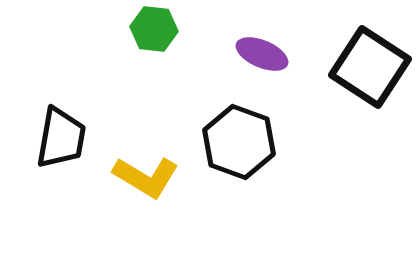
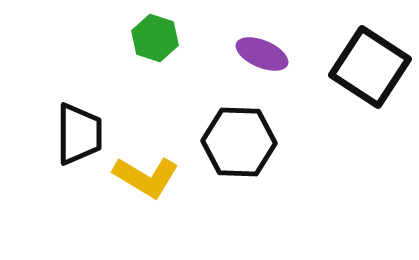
green hexagon: moved 1 px right, 9 px down; rotated 12 degrees clockwise
black trapezoid: moved 18 px right, 4 px up; rotated 10 degrees counterclockwise
black hexagon: rotated 18 degrees counterclockwise
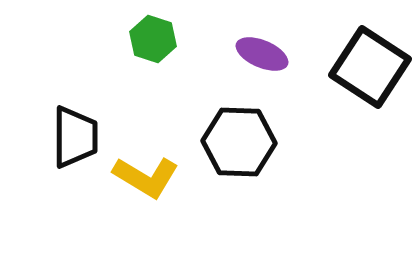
green hexagon: moved 2 px left, 1 px down
black trapezoid: moved 4 px left, 3 px down
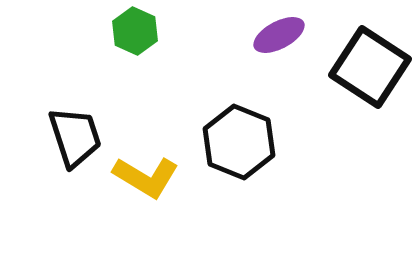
green hexagon: moved 18 px left, 8 px up; rotated 6 degrees clockwise
purple ellipse: moved 17 px right, 19 px up; rotated 51 degrees counterclockwise
black trapezoid: rotated 18 degrees counterclockwise
black hexagon: rotated 20 degrees clockwise
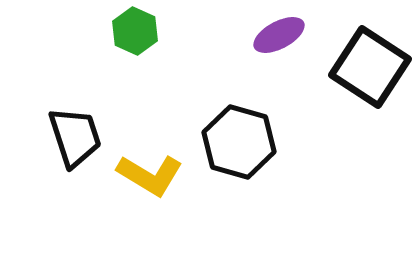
black hexagon: rotated 6 degrees counterclockwise
yellow L-shape: moved 4 px right, 2 px up
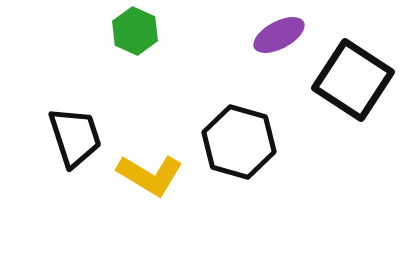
black square: moved 17 px left, 13 px down
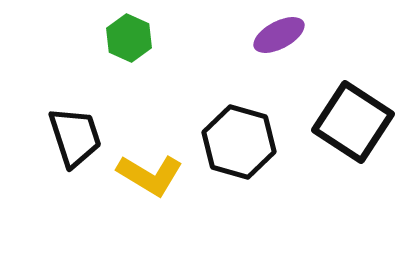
green hexagon: moved 6 px left, 7 px down
black square: moved 42 px down
